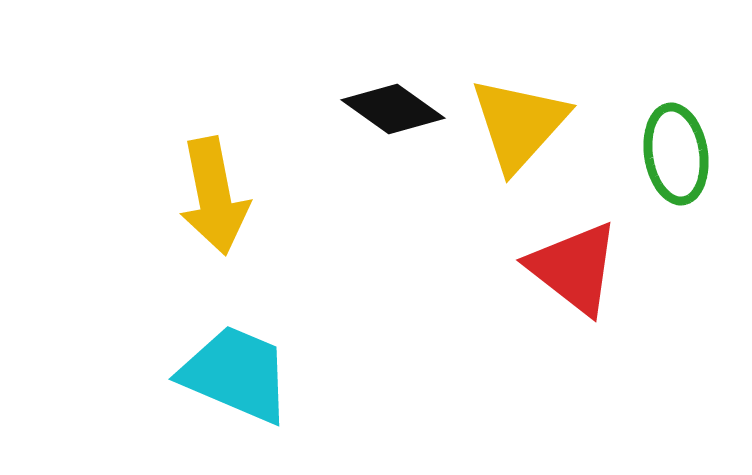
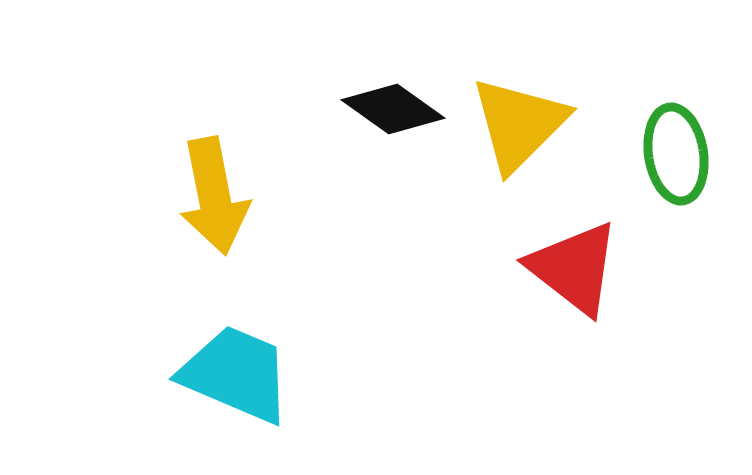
yellow triangle: rotated 3 degrees clockwise
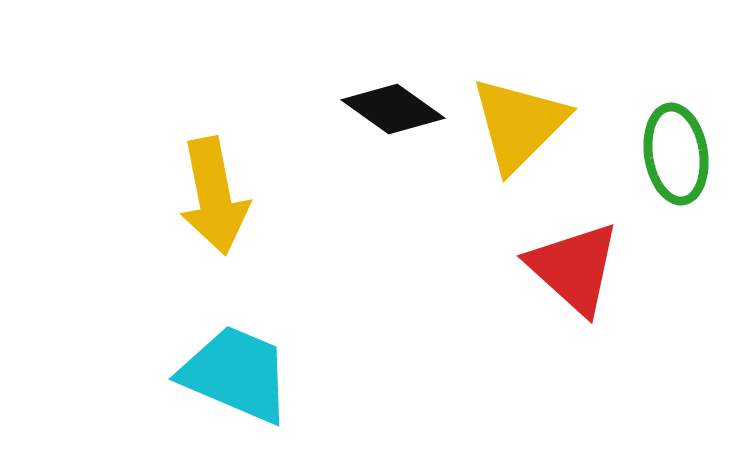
red triangle: rotated 4 degrees clockwise
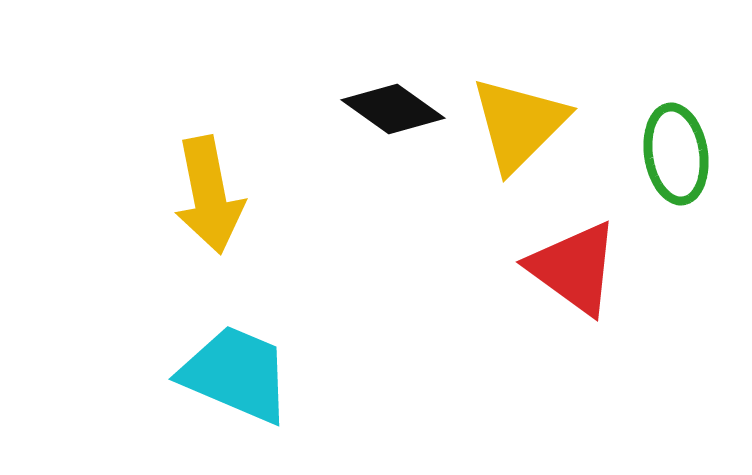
yellow arrow: moved 5 px left, 1 px up
red triangle: rotated 6 degrees counterclockwise
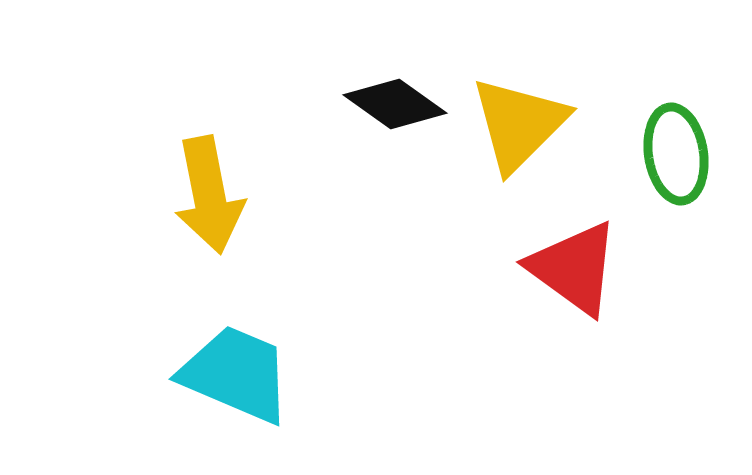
black diamond: moved 2 px right, 5 px up
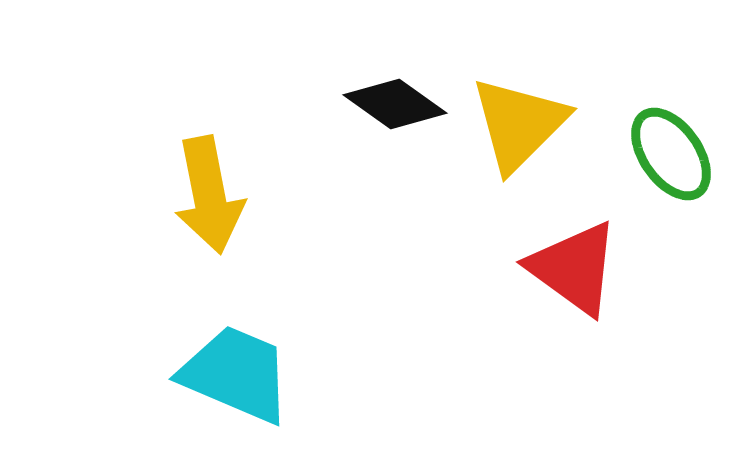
green ellipse: moved 5 px left; rotated 26 degrees counterclockwise
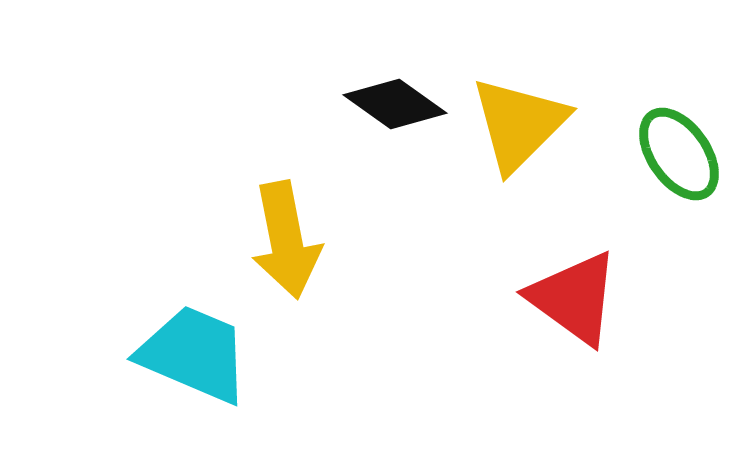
green ellipse: moved 8 px right
yellow arrow: moved 77 px right, 45 px down
red triangle: moved 30 px down
cyan trapezoid: moved 42 px left, 20 px up
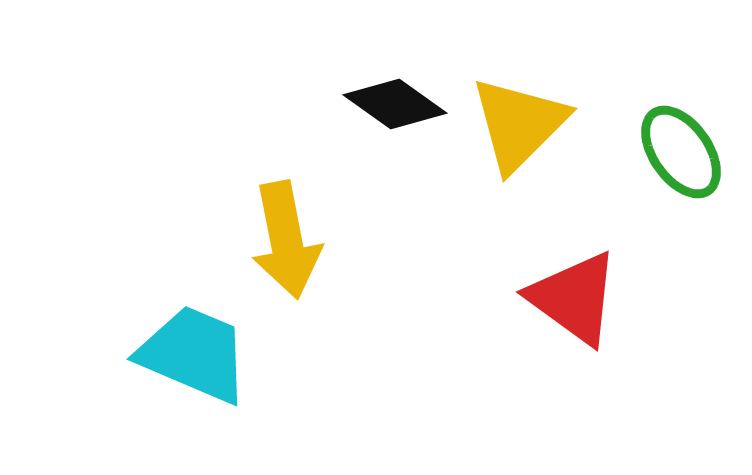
green ellipse: moved 2 px right, 2 px up
